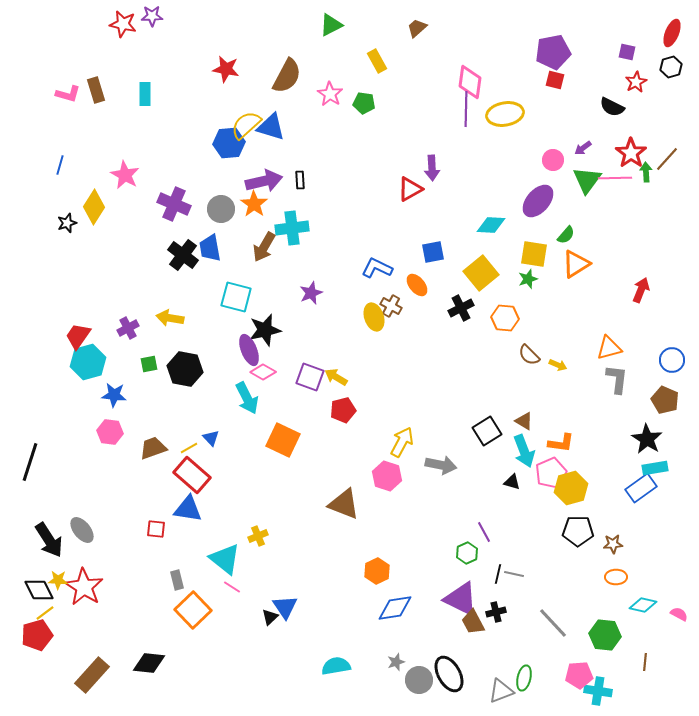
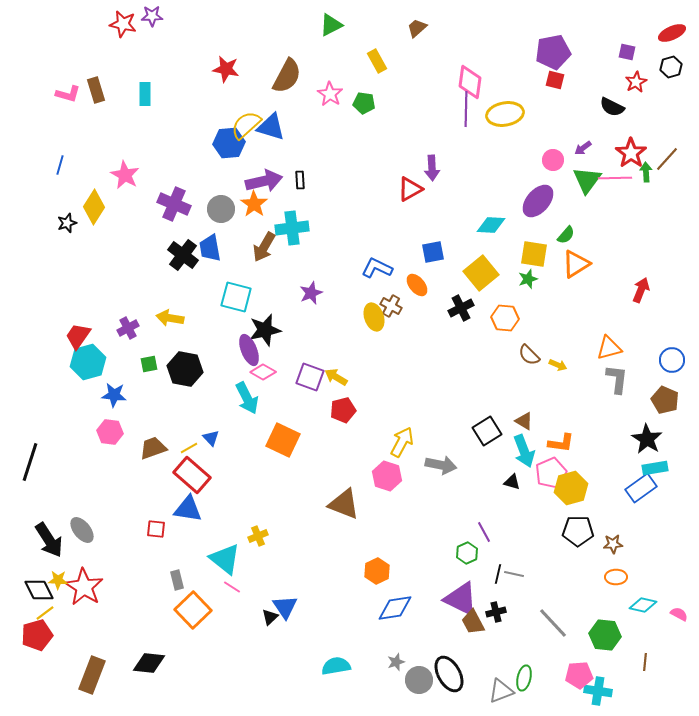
red ellipse at (672, 33): rotated 44 degrees clockwise
brown rectangle at (92, 675): rotated 21 degrees counterclockwise
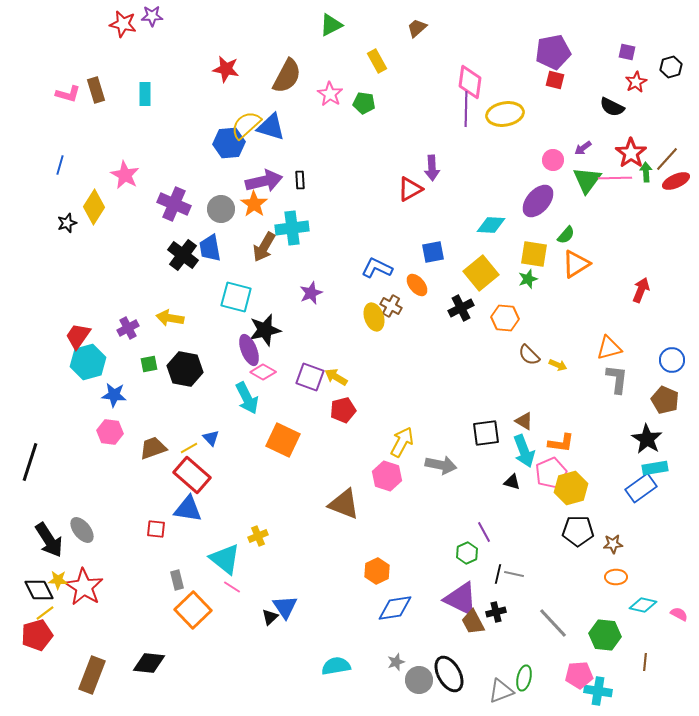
red ellipse at (672, 33): moved 4 px right, 148 px down
black square at (487, 431): moved 1 px left, 2 px down; rotated 24 degrees clockwise
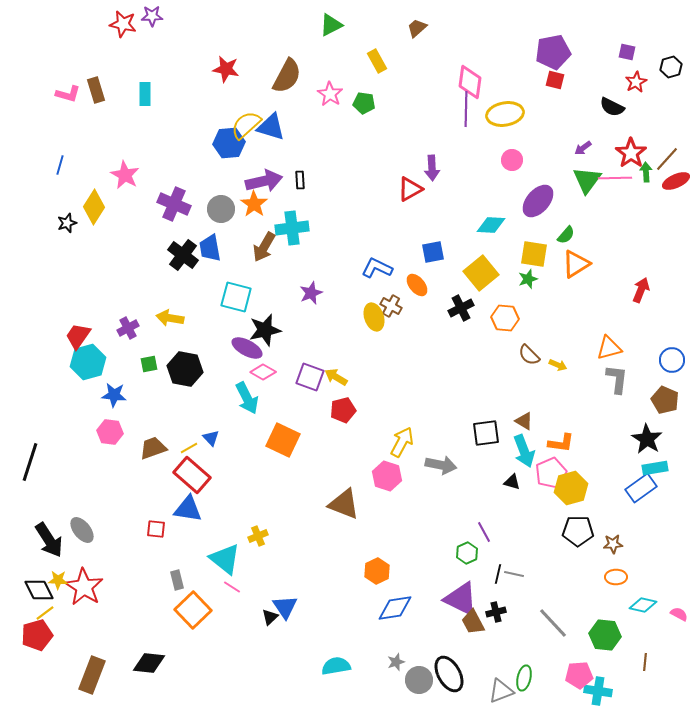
pink circle at (553, 160): moved 41 px left
purple ellipse at (249, 350): moved 2 px left, 2 px up; rotated 40 degrees counterclockwise
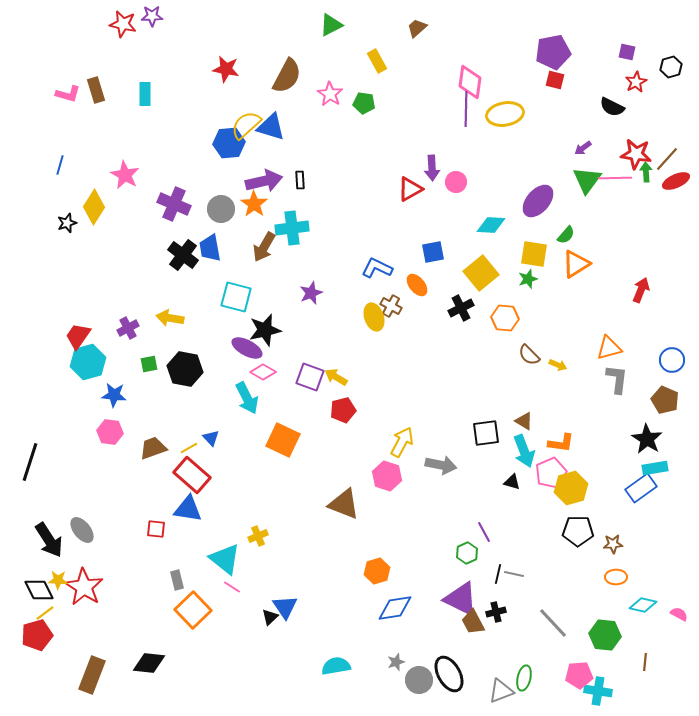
red star at (631, 153): moved 5 px right, 1 px down; rotated 28 degrees counterclockwise
pink circle at (512, 160): moved 56 px left, 22 px down
orange hexagon at (377, 571): rotated 10 degrees clockwise
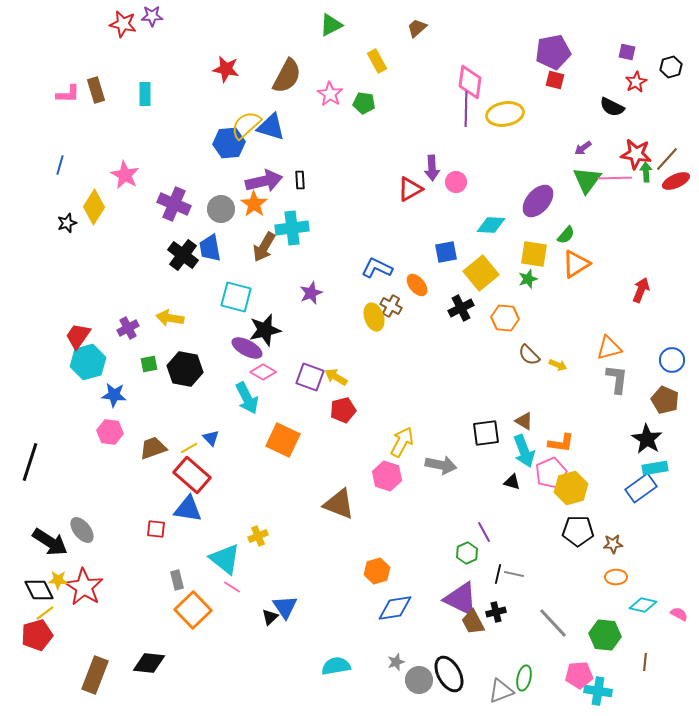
pink L-shape at (68, 94): rotated 15 degrees counterclockwise
blue square at (433, 252): moved 13 px right
brown triangle at (344, 504): moved 5 px left
black arrow at (49, 540): moved 1 px right, 2 px down; rotated 24 degrees counterclockwise
brown rectangle at (92, 675): moved 3 px right
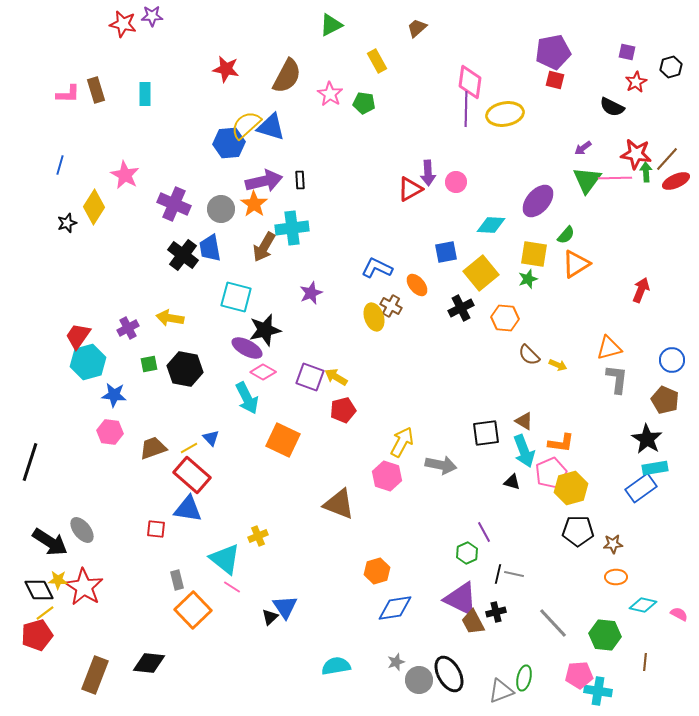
purple arrow at (432, 168): moved 4 px left, 5 px down
